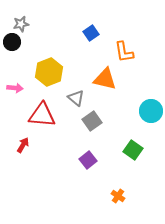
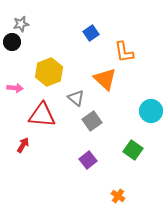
orange triangle: rotated 30 degrees clockwise
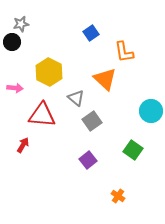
yellow hexagon: rotated 12 degrees counterclockwise
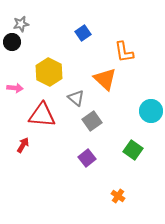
blue square: moved 8 px left
purple square: moved 1 px left, 2 px up
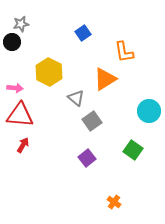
orange triangle: rotated 45 degrees clockwise
cyan circle: moved 2 px left
red triangle: moved 22 px left
orange cross: moved 4 px left, 6 px down
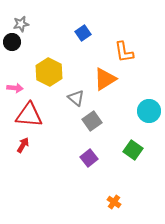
red triangle: moved 9 px right
purple square: moved 2 px right
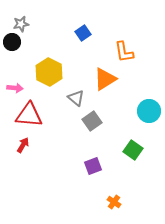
purple square: moved 4 px right, 8 px down; rotated 18 degrees clockwise
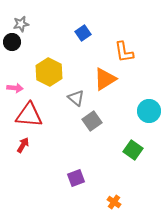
purple square: moved 17 px left, 12 px down
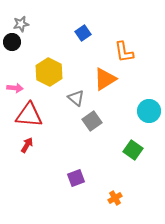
red arrow: moved 4 px right
orange cross: moved 1 px right, 4 px up; rotated 24 degrees clockwise
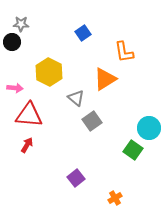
gray star: rotated 14 degrees clockwise
cyan circle: moved 17 px down
purple square: rotated 18 degrees counterclockwise
